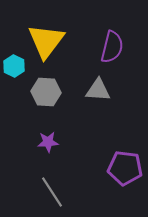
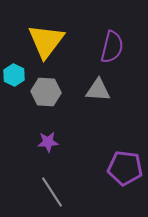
cyan hexagon: moved 9 px down
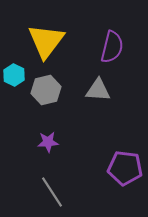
gray hexagon: moved 2 px up; rotated 16 degrees counterclockwise
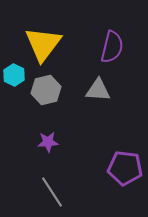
yellow triangle: moved 3 px left, 3 px down
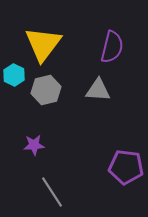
purple star: moved 14 px left, 3 px down
purple pentagon: moved 1 px right, 1 px up
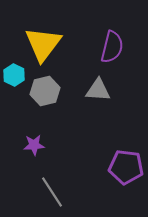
gray hexagon: moved 1 px left, 1 px down
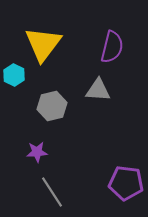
gray hexagon: moved 7 px right, 15 px down
purple star: moved 3 px right, 7 px down
purple pentagon: moved 16 px down
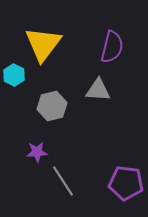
gray line: moved 11 px right, 11 px up
